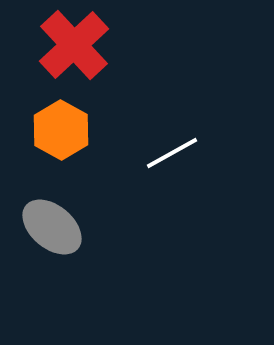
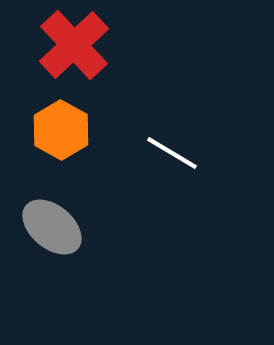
white line: rotated 60 degrees clockwise
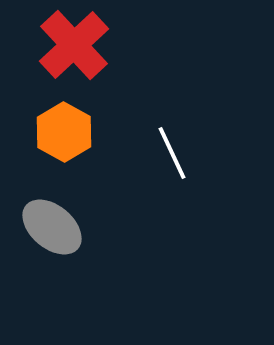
orange hexagon: moved 3 px right, 2 px down
white line: rotated 34 degrees clockwise
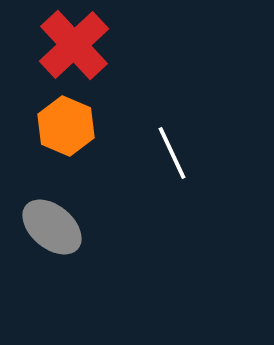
orange hexagon: moved 2 px right, 6 px up; rotated 6 degrees counterclockwise
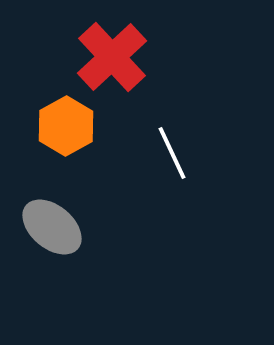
red cross: moved 38 px right, 12 px down
orange hexagon: rotated 8 degrees clockwise
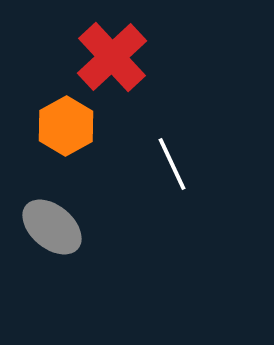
white line: moved 11 px down
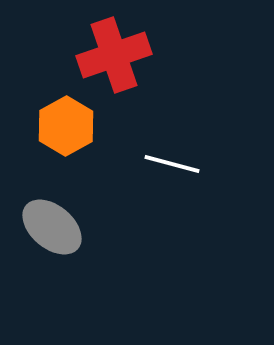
red cross: moved 2 px right, 2 px up; rotated 24 degrees clockwise
white line: rotated 50 degrees counterclockwise
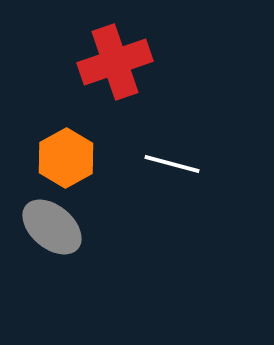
red cross: moved 1 px right, 7 px down
orange hexagon: moved 32 px down
